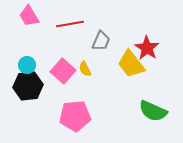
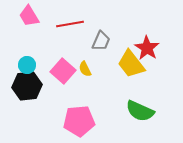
black hexagon: moved 1 px left
green semicircle: moved 13 px left
pink pentagon: moved 4 px right, 5 px down
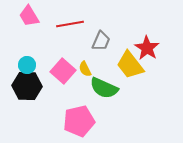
yellow trapezoid: moved 1 px left, 1 px down
black hexagon: rotated 8 degrees clockwise
green semicircle: moved 36 px left, 23 px up
pink pentagon: rotated 8 degrees counterclockwise
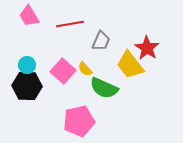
yellow semicircle: rotated 14 degrees counterclockwise
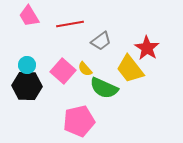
gray trapezoid: rotated 30 degrees clockwise
yellow trapezoid: moved 4 px down
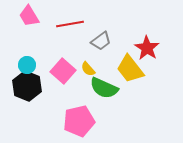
yellow semicircle: moved 3 px right
black hexagon: rotated 20 degrees clockwise
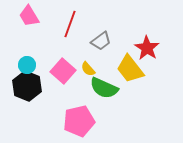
red line: rotated 60 degrees counterclockwise
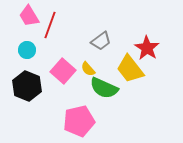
red line: moved 20 px left, 1 px down
cyan circle: moved 15 px up
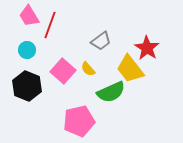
green semicircle: moved 7 px right, 4 px down; rotated 48 degrees counterclockwise
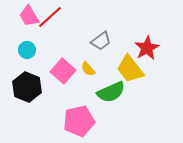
red line: moved 8 px up; rotated 28 degrees clockwise
red star: rotated 10 degrees clockwise
black hexagon: moved 1 px down
